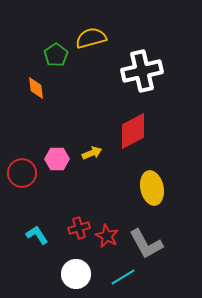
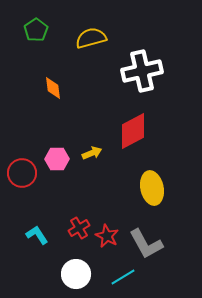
green pentagon: moved 20 px left, 25 px up
orange diamond: moved 17 px right
red cross: rotated 15 degrees counterclockwise
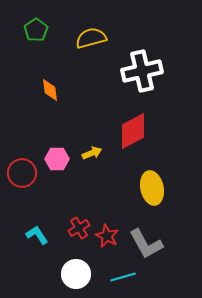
orange diamond: moved 3 px left, 2 px down
cyan line: rotated 15 degrees clockwise
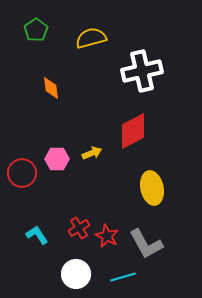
orange diamond: moved 1 px right, 2 px up
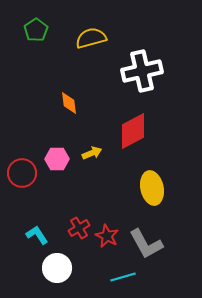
orange diamond: moved 18 px right, 15 px down
white circle: moved 19 px left, 6 px up
